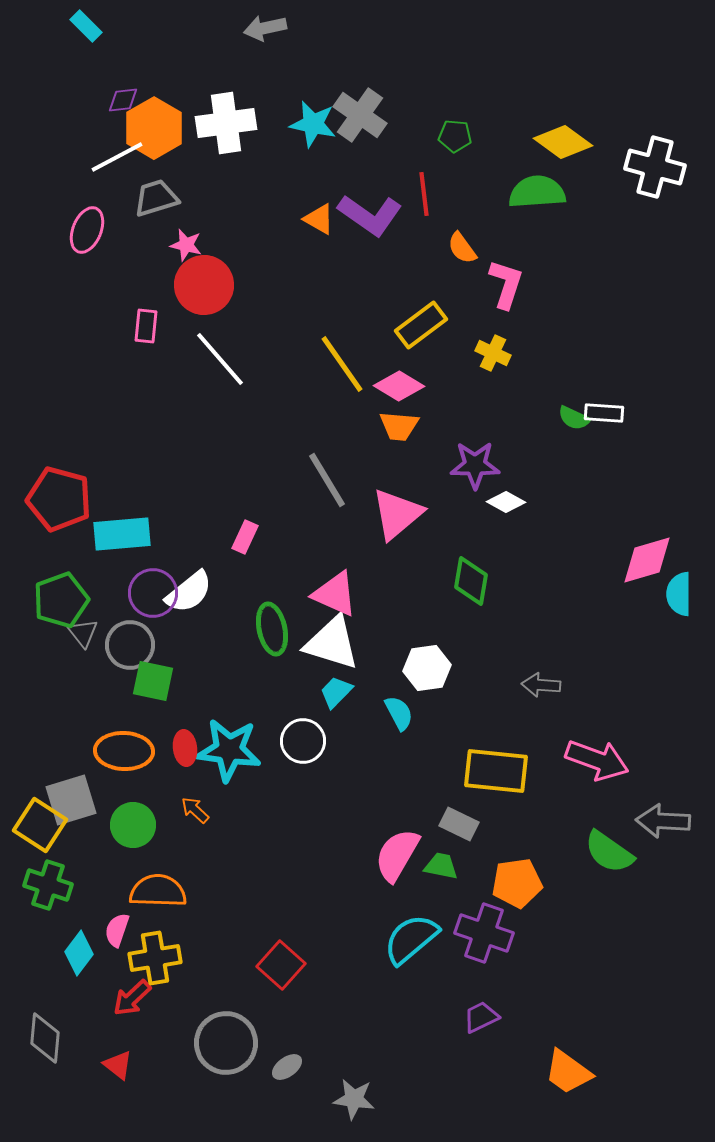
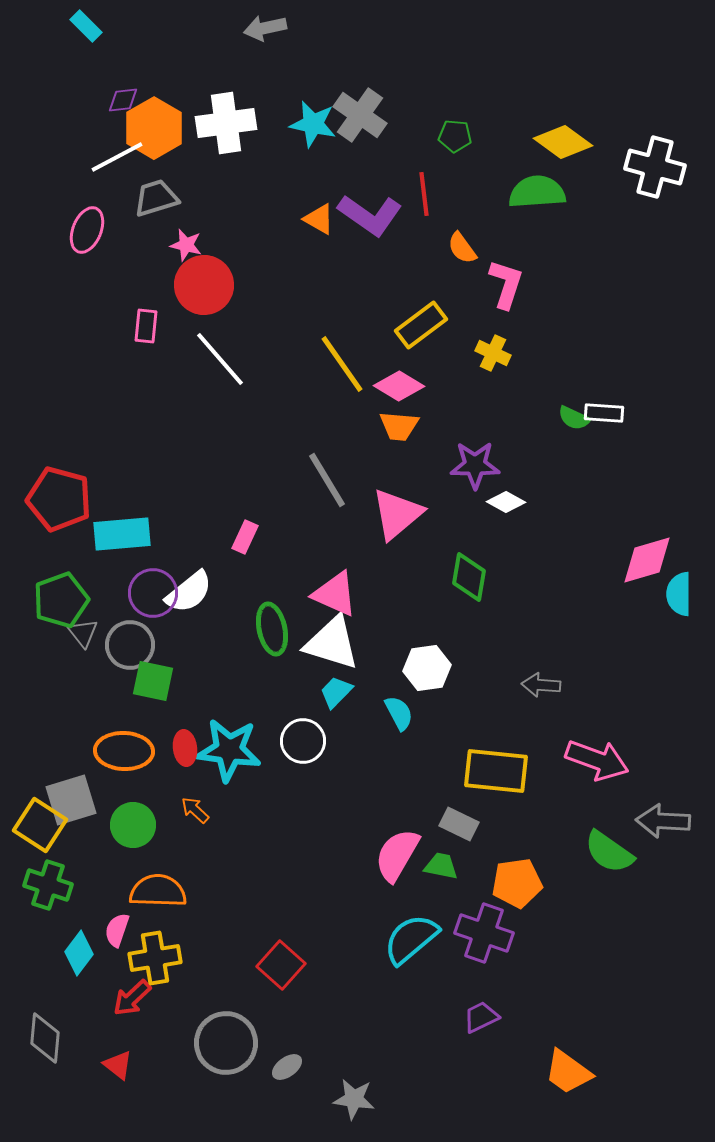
green diamond at (471, 581): moved 2 px left, 4 px up
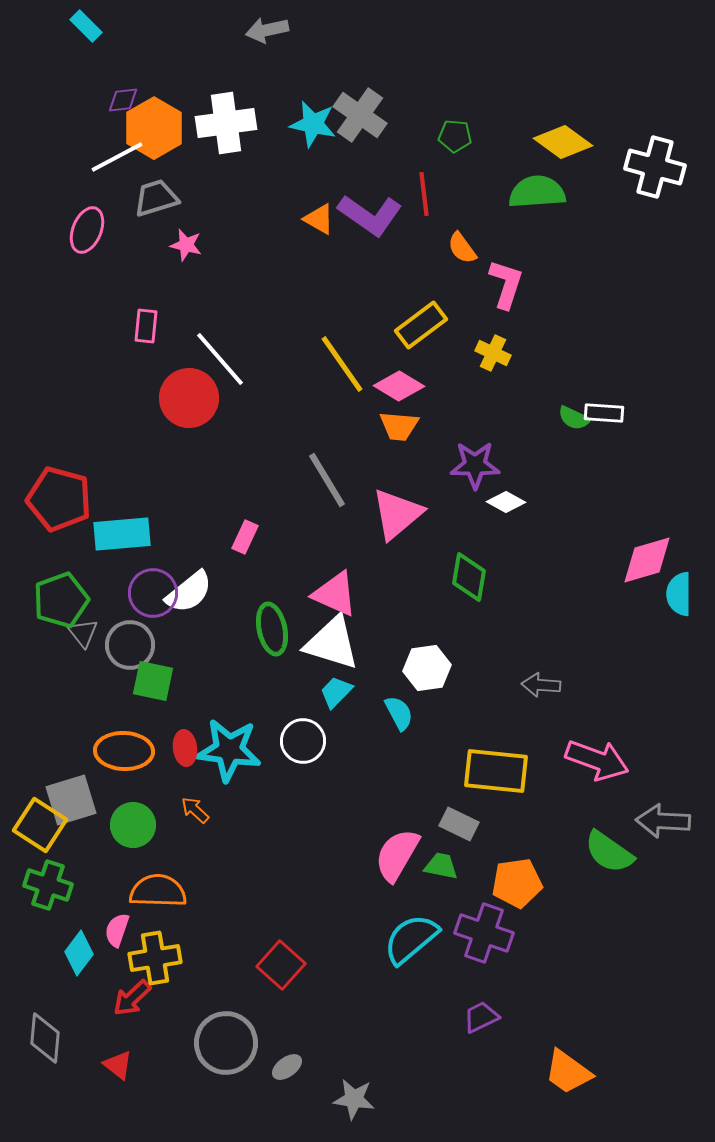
gray arrow at (265, 28): moved 2 px right, 2 px down
red circle at (204, 285): moved 15 px left, 113 px down
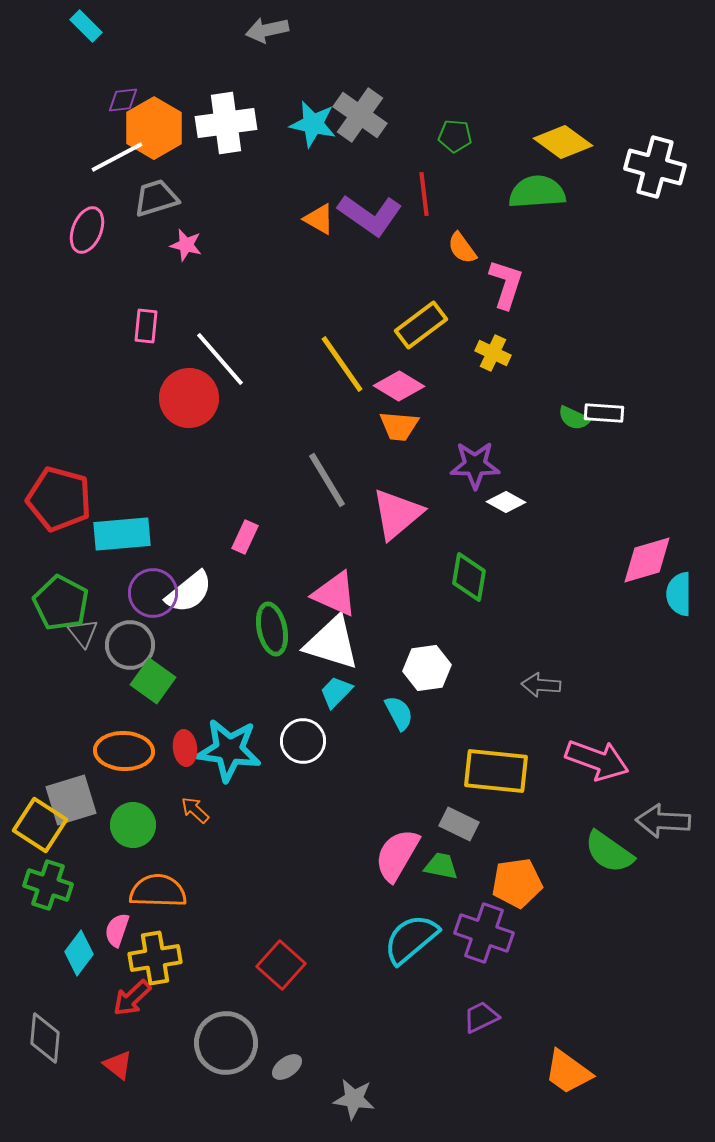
green pentagon at (61, 600): moved 3 px down; rotated 24 degrees counterclockwise
green square at (153, 681): rotated 24 degrees clockwise
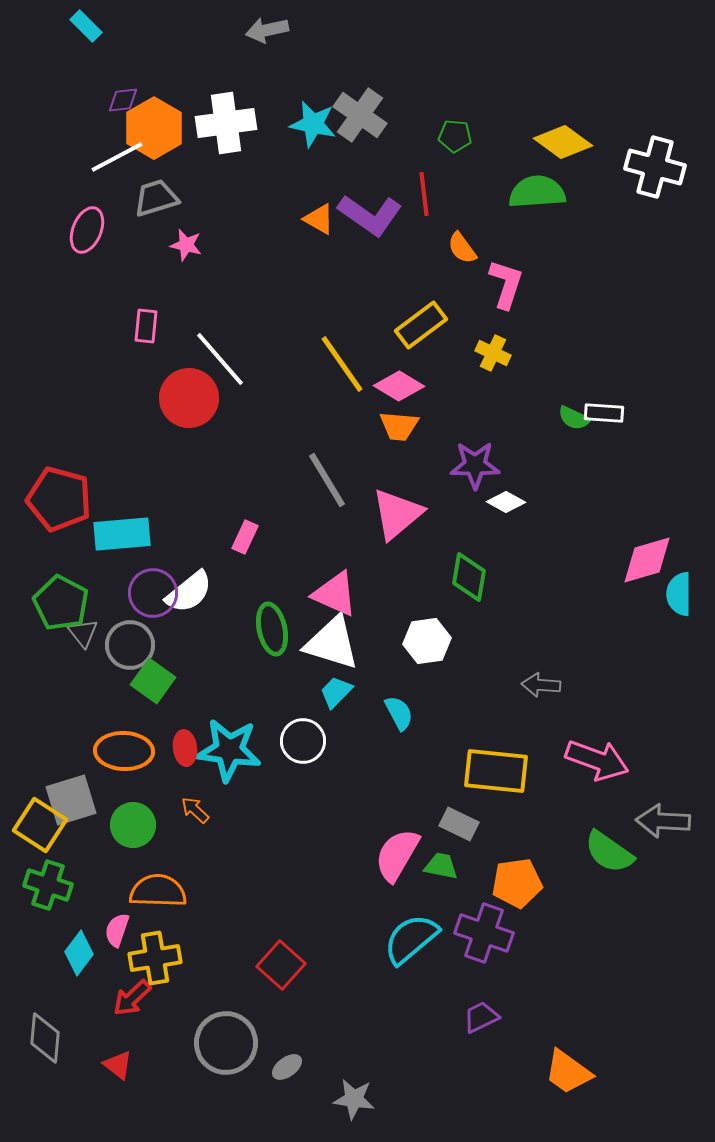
white hexagon at (427, 668): moved 27 px up
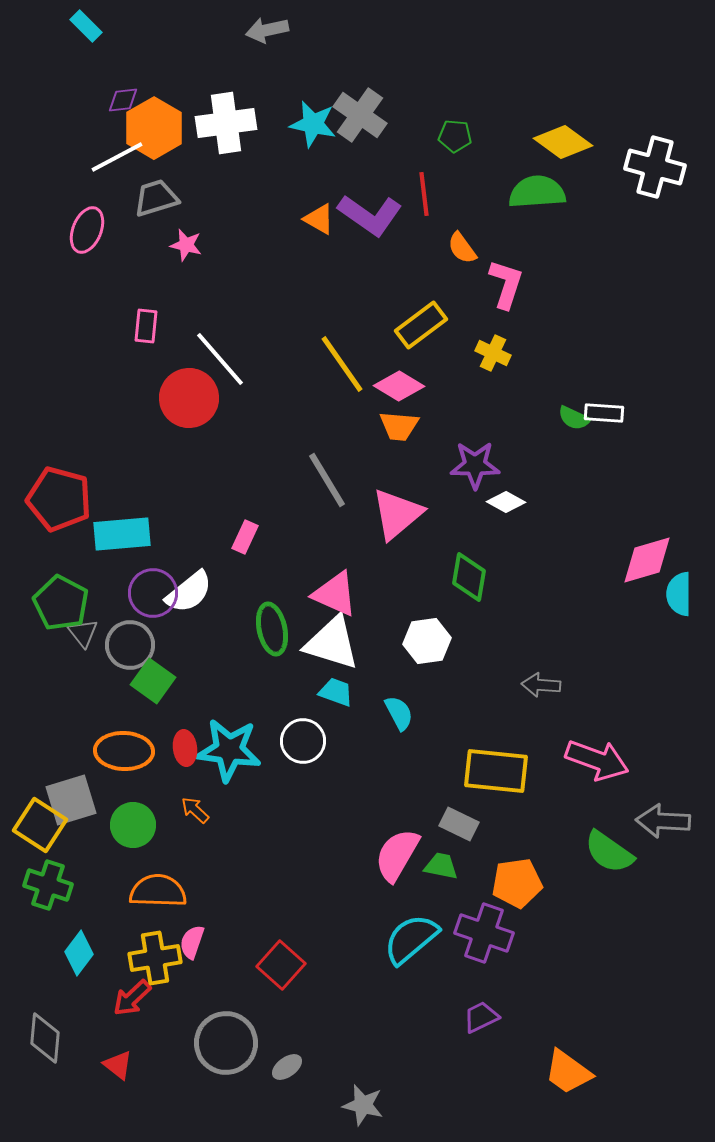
cyan trapezoid at (336, 692): rotated 66 degrees clockwise
pink semicircle at (117, 930): moved 75 px right, 12 px down
gray star at (354, 1099): moved 9 px right, 6 px down; rotated 6 degrees clockwise
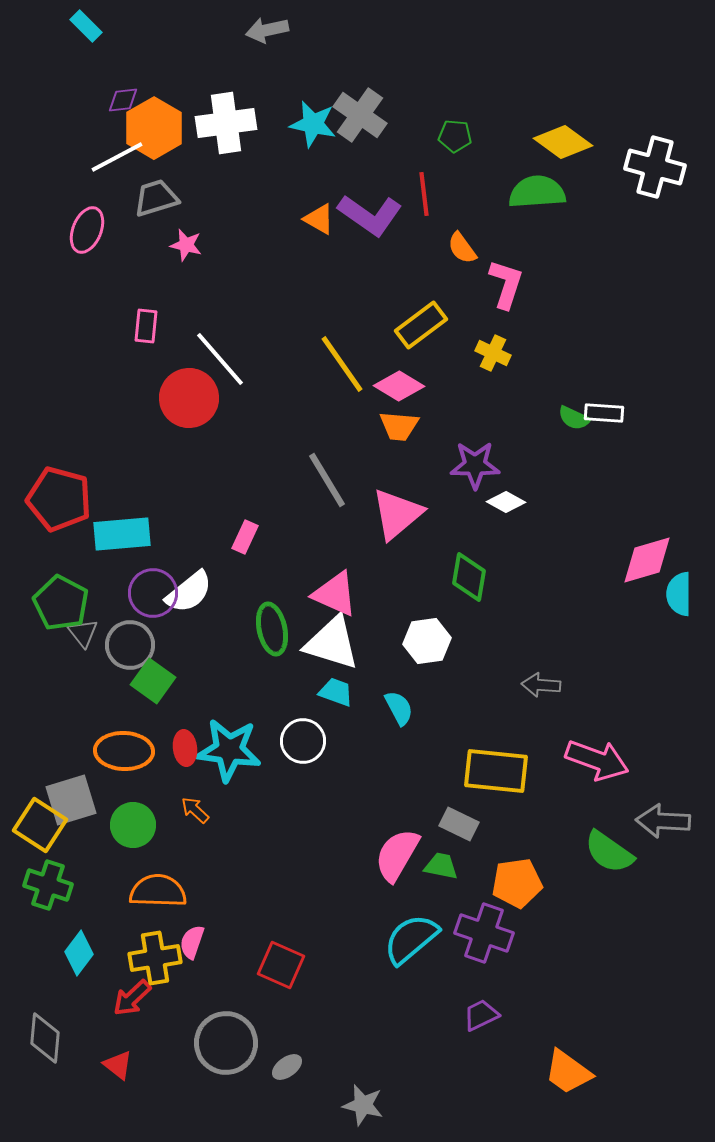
cyan semicircle at (399, 713): moved 5 px up
red square at (281, 965): rotated 18 degrees counterclockwise
purple trapezoid at (481, 1017): moved 2 px up
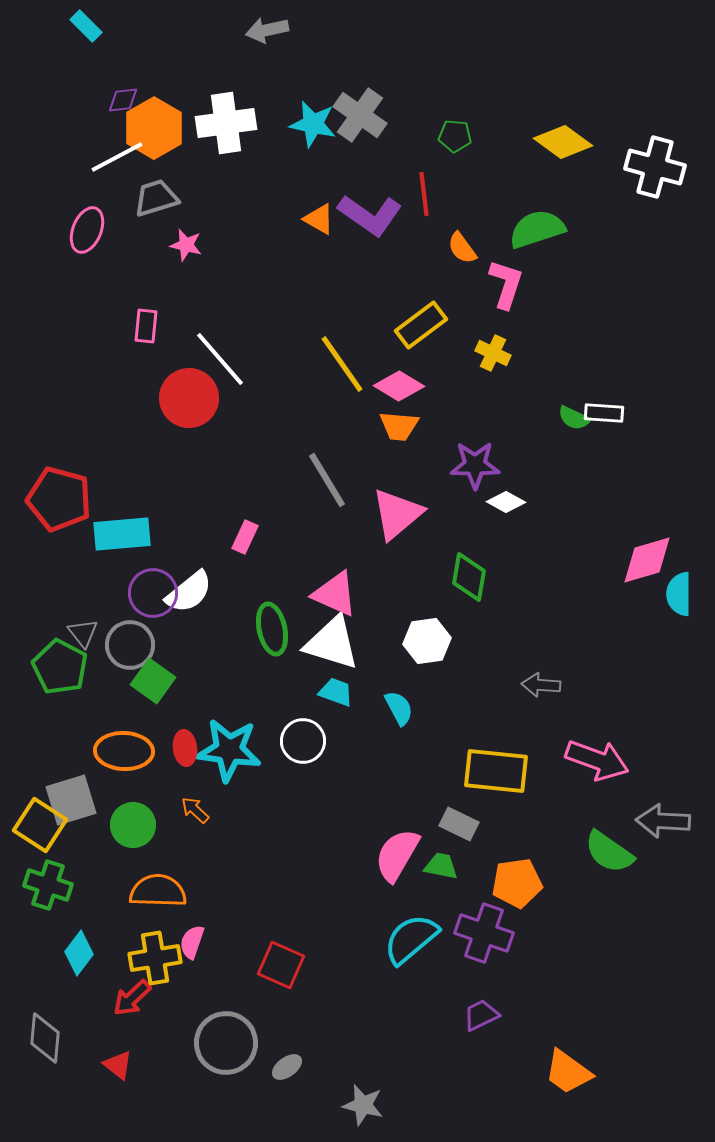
green semicircle at (537, 192): moved 37 px down; rotated 14 degrees counterclockwise
green pentagon at (61, 603): moved 1 px left, 64 px down
